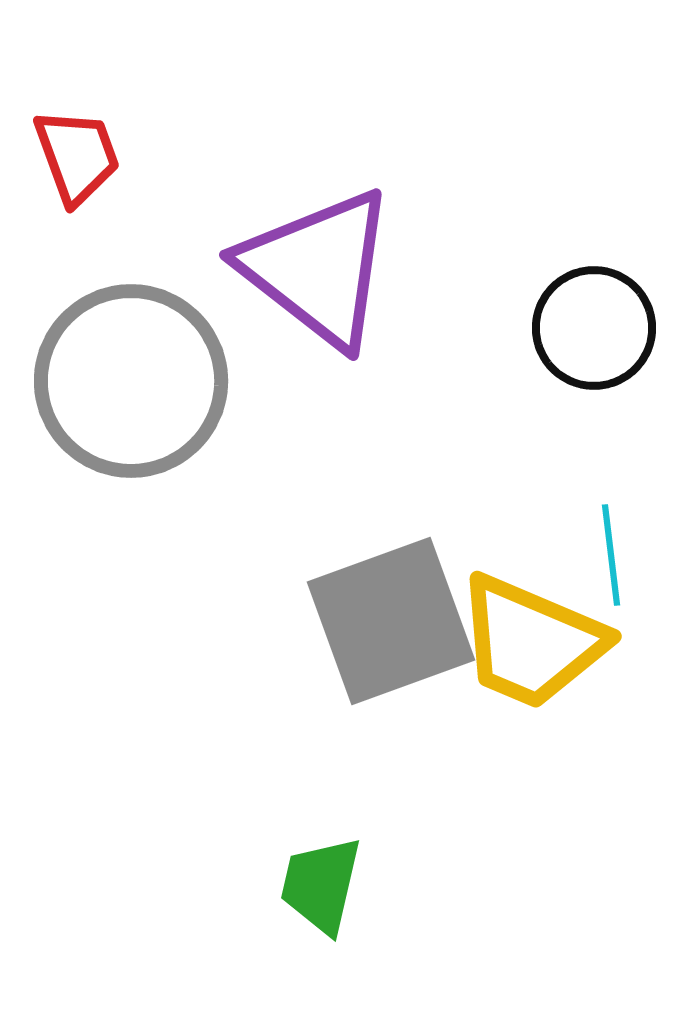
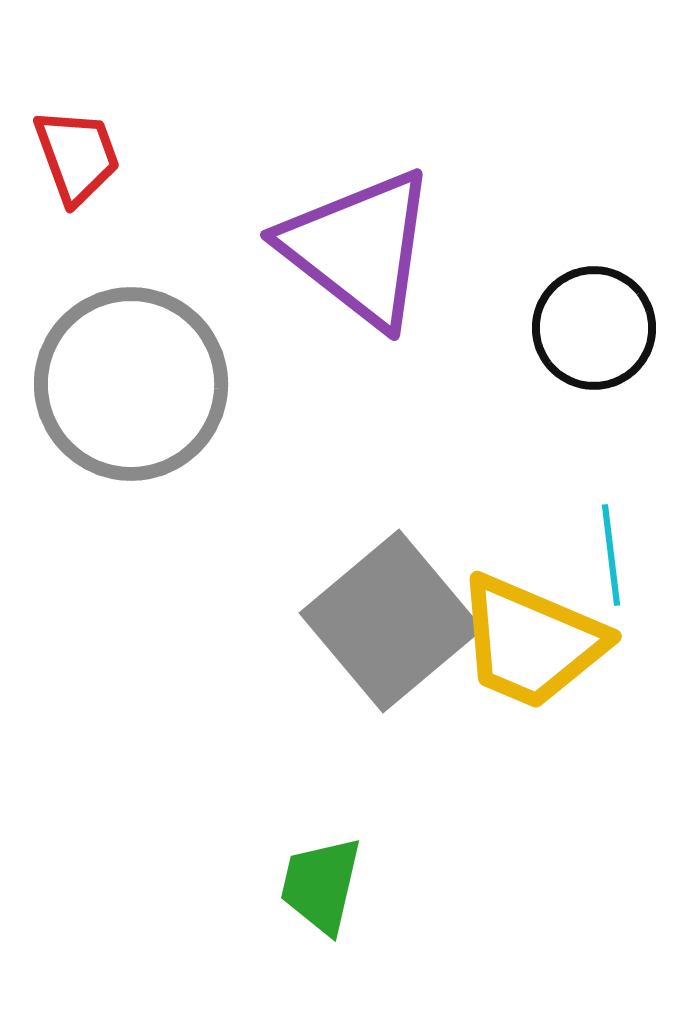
purple triangle: moved 41 px right, 20 px up
gray circle: moved 3 px down
gray square: rotated 20 degrees counterclockwise
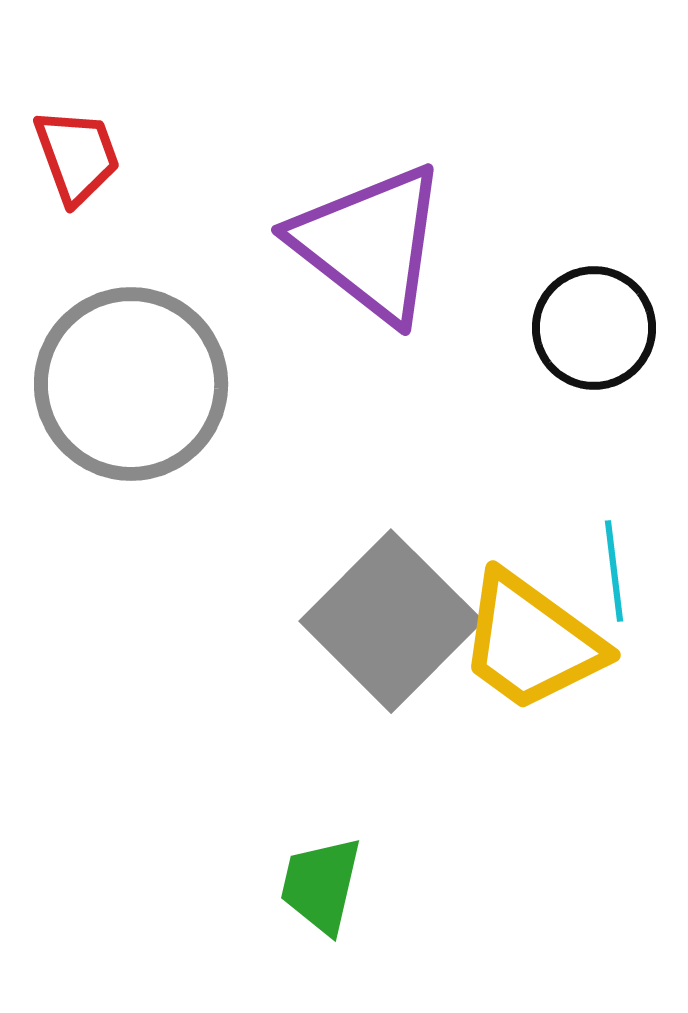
purple triangle: moved 11 px right, 5 px up
cyan line: moved 3 px right, 16 px down
gray square: rotated 5 degrees counterclockwise
yellow trapezoid: rotated 13 degrees clockwise
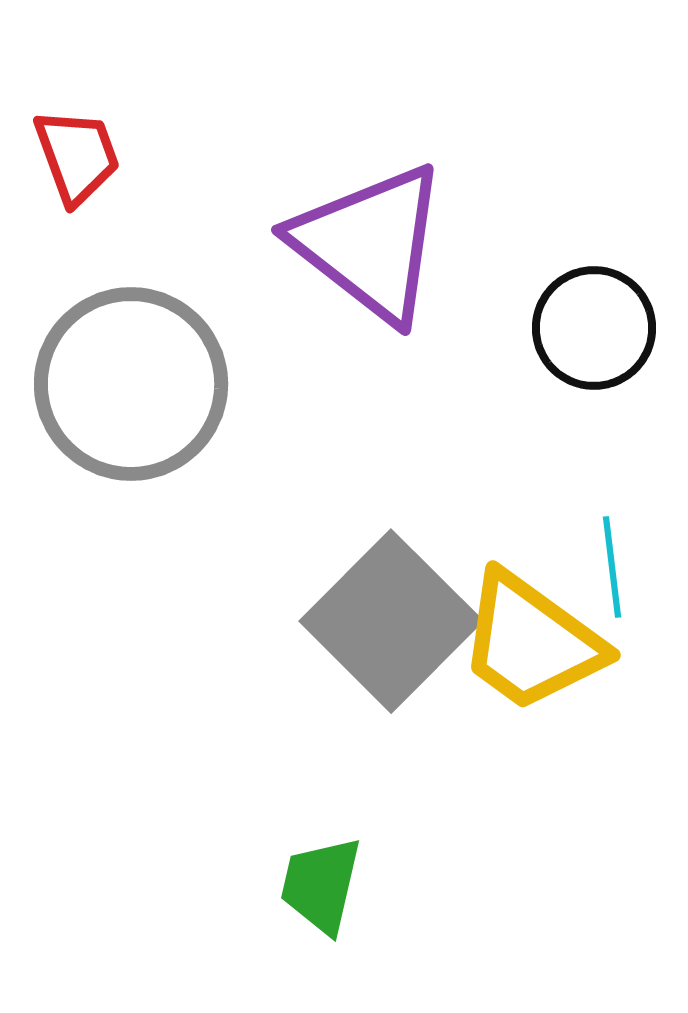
cyan line: moved 2 px left, 4 px up
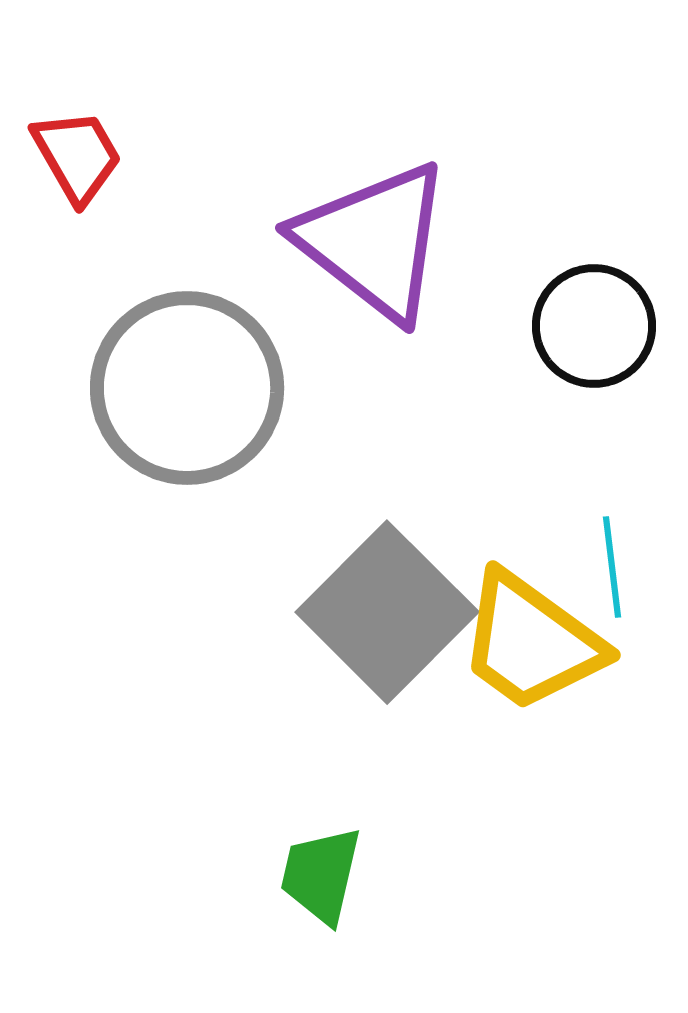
red trapezoid: rotated 10 degrees counterclockwise
purple triangle: moved 4 px right, 2 px up
black circle: moved 2 px up
gray circle: moved 56 px right, 4 px down
gray square: moved 4 px left, 9 px up
green trapezoid: moved 10 px up
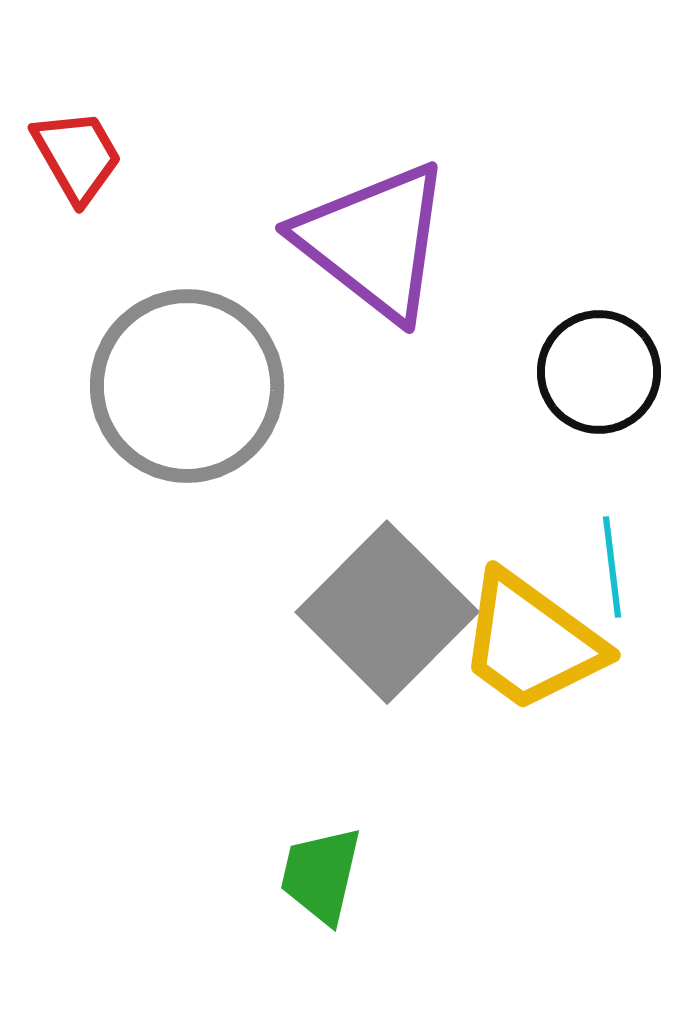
black circle: moved 5 px right, 46 px down
gray circle: moved 2 px up
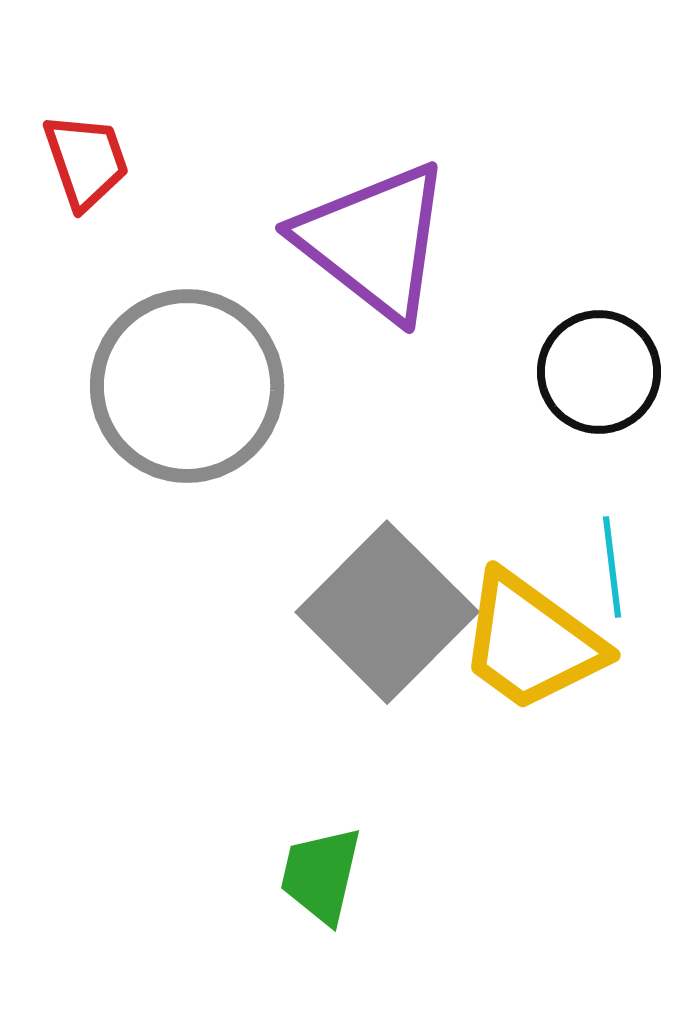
red trapezoid: moved 9 px right, 5 px down; rotated 11 degrees clockwise
